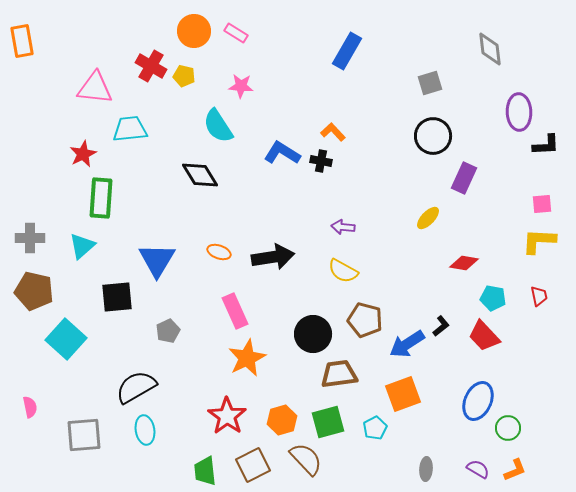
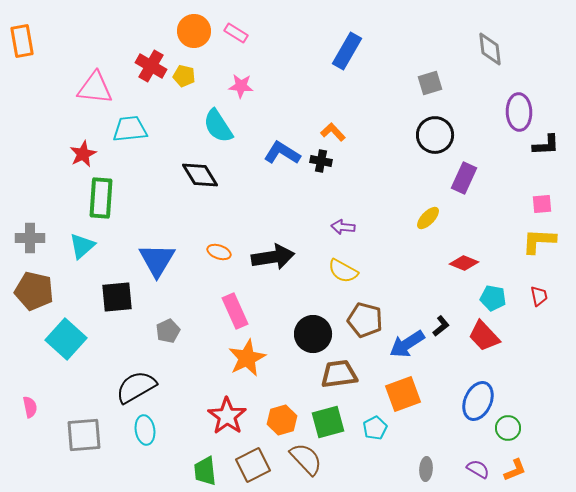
black circle at (433, 136): moved 2 px right, 1 px up
red diamond at (464, 263): rotated 12 degrees clockwise
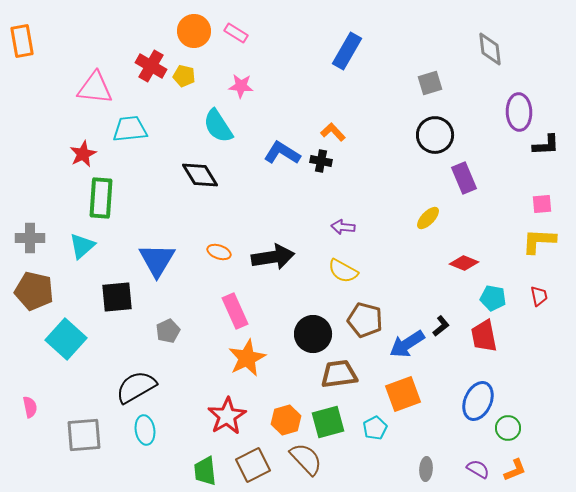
purple rectangle at (464, 178): rotated 48 degrees counterclockwise
red trapezoid at (484, 336): rotated 32 degrees clockwise
red star at (227, 416): rotated 6 degrees clockwise
orange hexagon at (282, 420): moved 4 px right
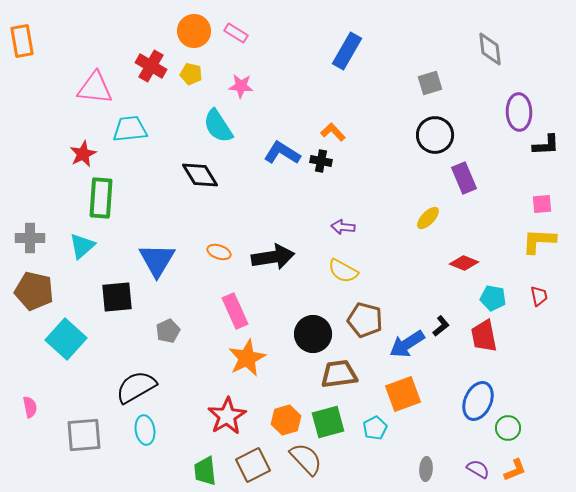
yellow pentagon at (184, 76): moved 7 px right, 2 px up
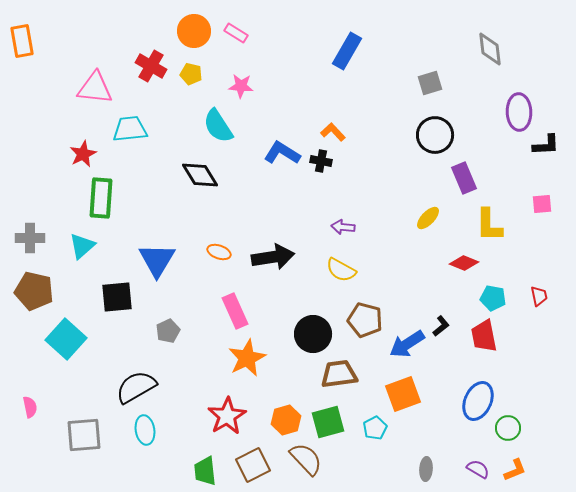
yellow L-shape at (539, 241): moved 50 px left, 16 px up; rotated 93 degrees counterclockwise
yellow semicircle at (343, 271): moved 2 px left, 1 px up
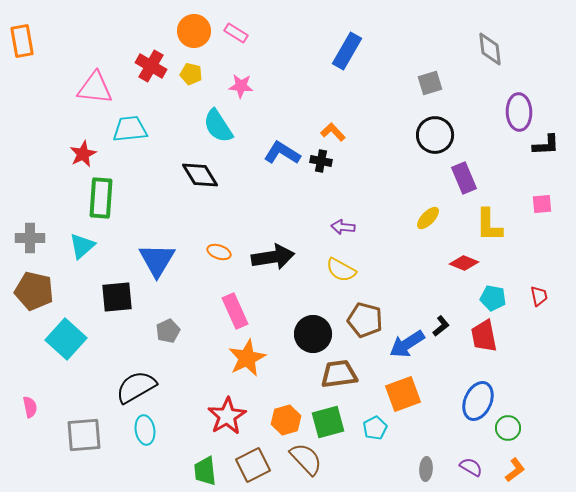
purple semicircle at (478, 469): moved 7 px left, 2 px up
orange L-shape at (515, 470): rotated 15 degrees counterclockwise
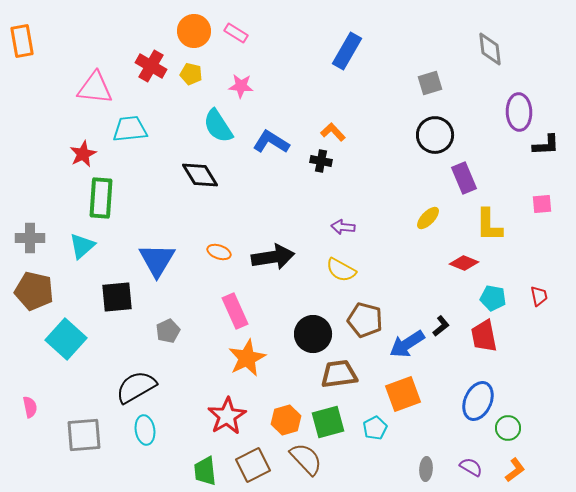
blue L-shape at (282, 153): moved 11 px left, 11 px up
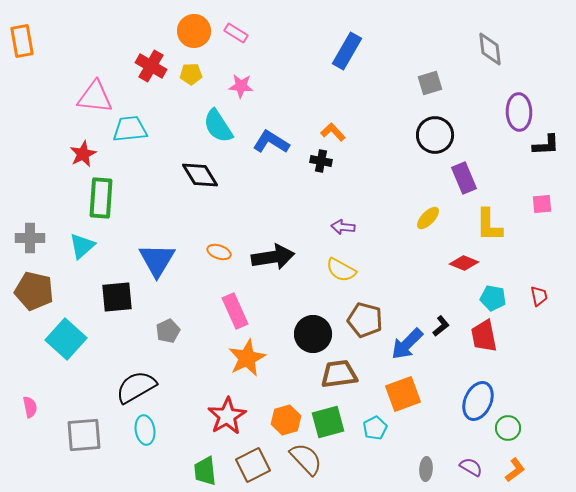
yellow pentagon at (191, 74): rotated 15 degrees counterclockwise
pink triangle at (95, 88): moved 9 px down
blue arrow at (407, 344): rotated 12 degrees counterclockwise
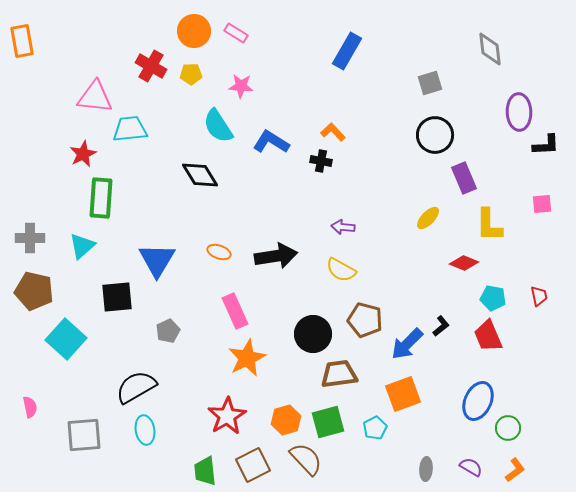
black arrow at (273, 257): moved 3 px right, 1 px up
red trapezoid at (484, 336): moved 4 px right; rotated 12 degrees counterclockwise
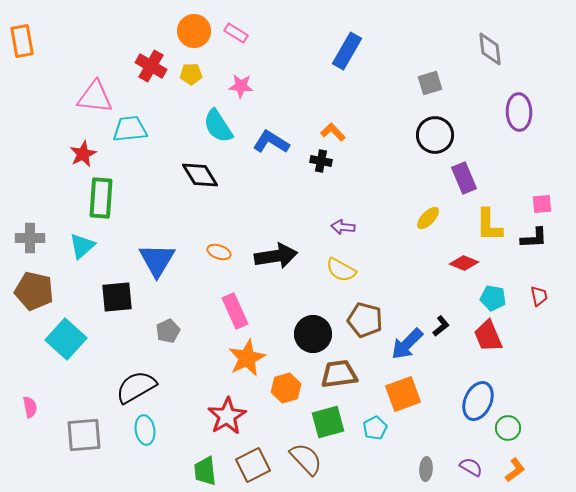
black L-shape at (546, 145): moved 12 px left, 93 px down
orange hexagon at (286, 420): moved 32 px up
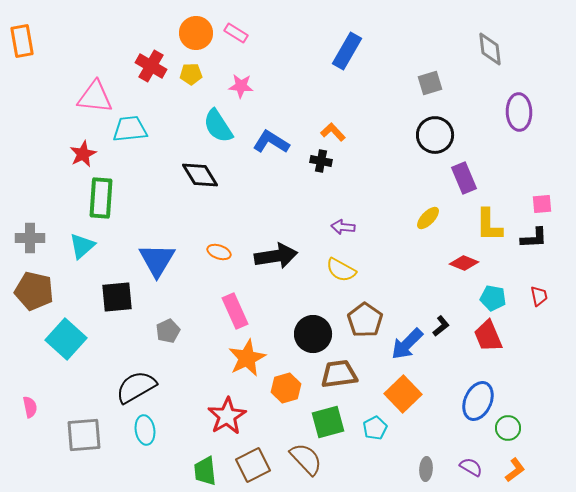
orange circle at (194, 31): moved 2 px right, 2 px down
brown pentagon at (365, 320): rotated 20 degrees clockwise
orange square at (403, 394): rotated 24 degrees counterclockwise
